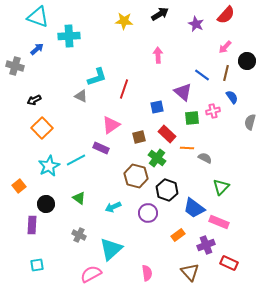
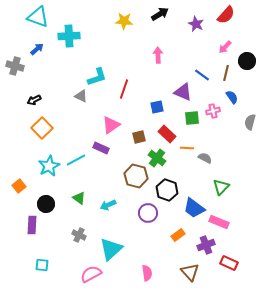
purple triangle at (183, 92): rotated 18 degrees counterclockwise
cyan arrow at (113, 207): moved 5 px left, 2 px up
cyan square at (37, 265): moved 5 px right; rotated 16 degrees clockwise
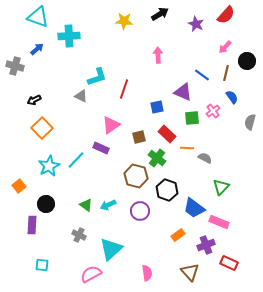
pink cross at (213, 111): rotated 24 degrees counterclockwise
cyan line at (76, 160): rotated 18 degrees counterclockwise
green triangle at (79, 198): moved 7 px right, 7 px down
purple circle at (148, 213): moved 8 px left, 2 px up
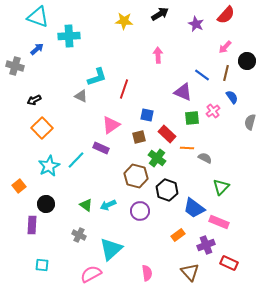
blue square at (157, 107): moved 10 px left, 8 px down; rotated 24 degrees clockwise
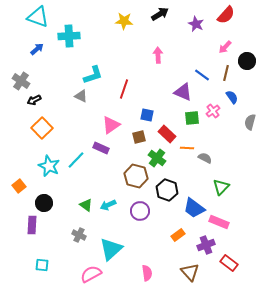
gray cross at (15, 66): moved 6 px right, 15 px down; rotated 18 degrees clockwise
cyan L-shape at (97, 77): moved 4 px left, 2 px up
cyan star at (49, 166): rotated 20 degrees counterclockwise
black circle at (46, 204): moved 2 px left, 1 px up
red rectangle at (229, 263): rotated 12 degrees clockwise
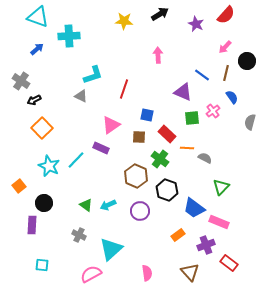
brown square at (139, 137): rotated 16 degrees clockwise
green cross at (157, 158): moved 3 px right, 1 px down
brown hexagon at (136, 176): rotated 10 degrees clockwise
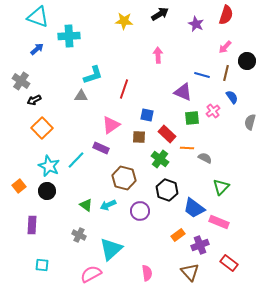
red semicircle at (226, 15): rotated 24 degrees counterclockwise
blue line at (202, 75): rotated 21 degrees counterclockwise
gray triangle at (81, 96): rotated 24 degrees counterclockwise
brown hexagon at (136, 176): moved 12 px left, 2 px down; rotated 10 degrees counterclockwise
black circle at (44, 203): moved 3 px right, 12 px up
purple cross at (206, 245): moved 6 px left
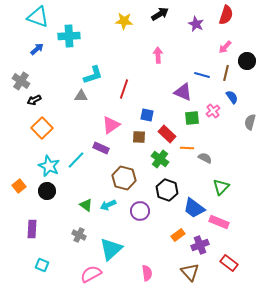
purple rectangle at (32, 225): moved 4 px down
cyan square at (42, 265): rotated 16 degrees clockwise
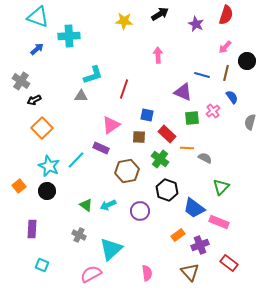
brown hexagon at (124, 178): moved 3 px right, 7 px up; rotated 25 degrees counterclockwise
